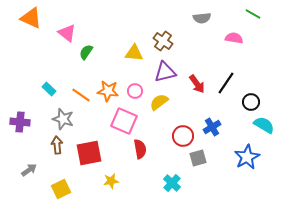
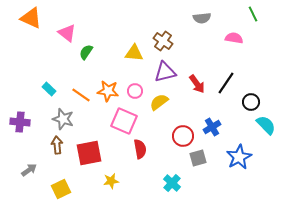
green line: rotated 35 degrees clockwise
cyan semicircle: moved 2 px right; rotated 15 degrees clockwise
blue star: moved 8 px left
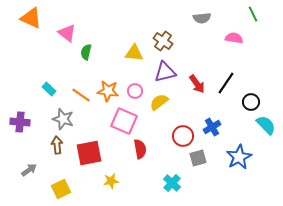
green semicircle: rotated 21 degrees counterclockwise
